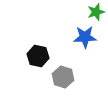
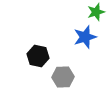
blue star: rotated 15 degrees counterclockwise
gray hexagon: rotated 20 degrees counterclockwise
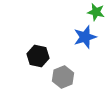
green star: rotated 30 degrees clockwise
gray hexagon: rotated 20 degrees counterclockwise
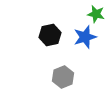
green star: moved 2 px down
black hexagon: moved 12 px right, 21 px up; rotated 25 degrees counterclockwise
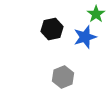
green star: rotated 24 degrees clockwise
black hexagon: moved 2 px right, 6 px up
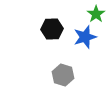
black hexagon: rotated 10 degrees clockwise
gray hexagon: moved 2 px up; rotated 20 degrees counterclockwise
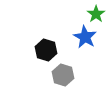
black hexagon: moved 6 px left, 21 px down; rotated 20 degrees clockwise
blue star: rotated 25 degrees counterclockwise
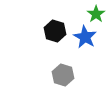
black hexagon: moved 9 px right, 19 px up
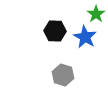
black hexagon: rotated 15 degrees counterclockwise
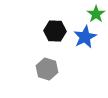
blue star: rotated 15 degrees clockwise
gray hexagon: moved 16 px left, 6 px up
